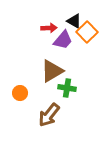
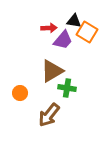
black triangle: rotated 21 degrees counterclockwise
orange square: rotated 15 degrees counterclockwise
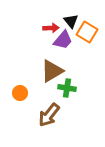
black triangle: moved 3 px left; rotated 42 degrees clockwise
red arrow: moved 2 px right
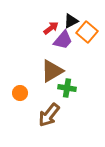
black triangle: rotated 42 degrees clockwise
red arrow: rotated 35 degrees counterclockwise
orange square: rotated 10 degrees clockwise
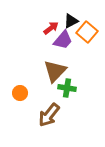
brown triangle: moved 3 px right; rotated 15 degrees counterclockwise
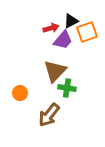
red arrow: rotated 21 degrees clockwise
orange square: rotated 30 degrees clockwise
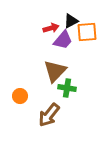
orange square: rotated 15 degrees clockwise
orange circle: moved 3 px down
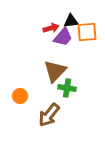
black triangle: rotated 21 degrees clockwise
purple trapezoid: moved 3 px up
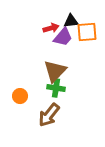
green cross: moved 11 px left
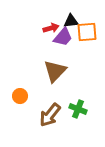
green cross: moved 22 px right, 21 px down; rotated 12 degrees clockwise
brown arrow: moved 1 px right
